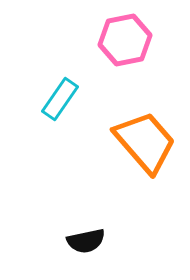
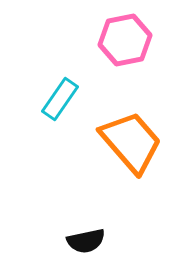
orange trapezoid: moved 14 px left
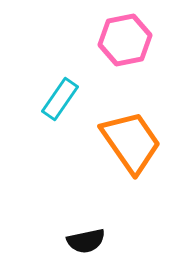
orange trapezoid: rotated 6 degrees clockwise
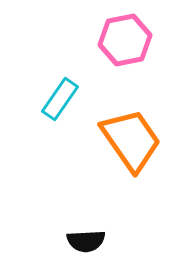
orange trapezoid: moved 2 px up
black semicircle: rotated 9 degrees clockwise
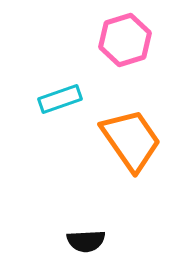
pink hexagon: rotated 6 degrees counterclockwise
cyan rectangle: rotated 36 degrees clockwise
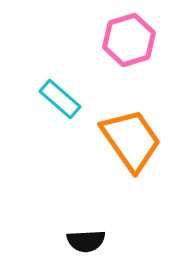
pink hexagon: moved 4 px right
cyan rectangle: rotated 60 degrees clockwise
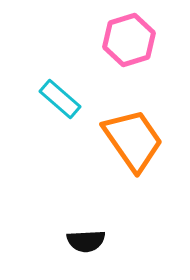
orange trapezoid: moved 2 px right
